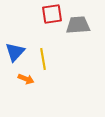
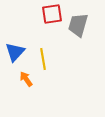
gray trapezoid: rotated 70 degrees counterclockwise
orange arrow: rotated 147 degrees counterclockwise
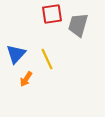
blue triangle: moved 1 px right, 2 px down
yellow line: moved 4 px right; rotated 15 degrees counterclockwise
orange arrow: rotated 112 degrees counterclockwise
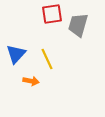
orange arrow: moved 5 px right, 2 px down; rotated 112 degrees counterclockwise
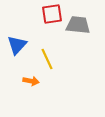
gray trapezoid: rotated 80 degrees clockwise
blue triangle: moved 1 px right, 9 px up
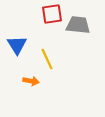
blue triangle: rotated 15 degrees counterclockwise
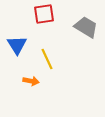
red square: moved 8 px left
gray trapezoid: moved 8 px right, 2 px down; rotated 25 degrees clockwise
